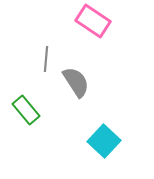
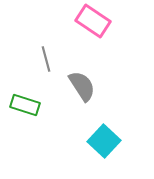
gray line: rotated 20 degrees counterclockwise
gray semicircle: moved 6 px right, 4 px down
green rectangle: moved 1 px left, 5 px up; rotated 32 degrees counterclockwise
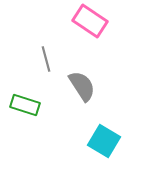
pink rectangle: moved 3 px left
cyan square: rotated 12 degrees counterclockwise
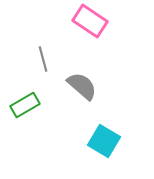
gray line: moved 3 px left
gray semicircle: rotated 16 degrees counterclockwise
green rectangle: rotated 48 degrees counterclockwise
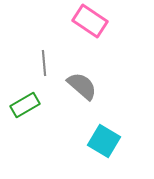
gray line: moved 1 px right, 4 px down; rotated 10 degrees clockwise
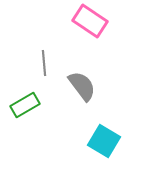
gray semicircle: rotated 12 degrees clockwise
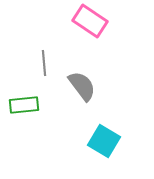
green rectangle: moved 1 px left; rotated 24 degrees clockwise
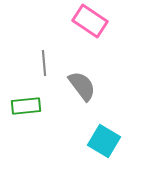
green rectangle: moved 2 px right, 1 px down
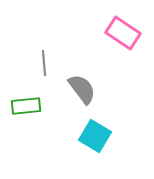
pink rectangle: moved 33 px right, 12 px down
gray semicircle: moved 3 px down
cyan square: moved 9 px left, 5 px up
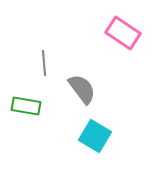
green rectangle: rotated 16 degrees clockwise
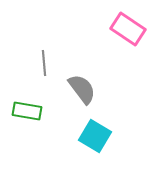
pink rectangle: moved 5 px right, 4 px up
green rectangle: moved 1 px right, 5 px down
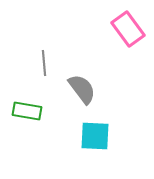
pink rectangle: rotated 20 degrees clockwise
cyan square: rotated 28 degrees counterclockwise
